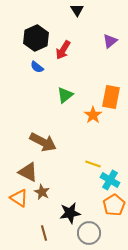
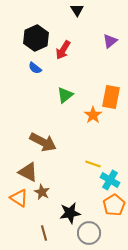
blue semicircle: moved 2 px left, 1 px down
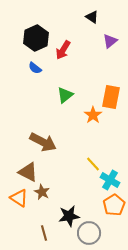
black triangle: moved 15 px right, 7 px down; rotated 24 degrees counterclockwise
yellow line: rotated 28 degrees clockwise
black star: moved 1 px left, 3 px down
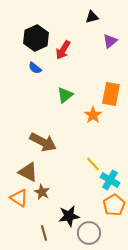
black triangle: rotated 48 degrees counterclockwise
orange rectangle: moved 3 px up
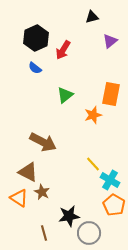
orange star: rotated 18 degrees clockwise
orange pentagon: rotated 10 degrees counterclockwise
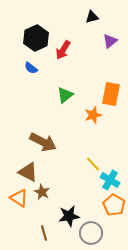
blue semicircle: moved 4 px left
gray circle: moved 2 px right
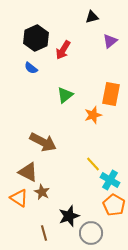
black star: rotated 10 degrees counterclockwise
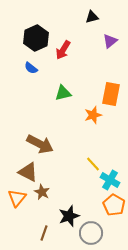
green triangle: moved 2 px left, 2 px up; rotated 24 degrees clockwise
brown arrow: moved 3 px left, 2 px down
orange triangle: moved 2 px left; rotated 36 degrees clockwise
brown line: rotated 35 degrees clockwise
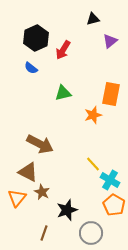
black triangle: moved 1 px right, 2 px down
black star: moved 2 px left, 6 px up
